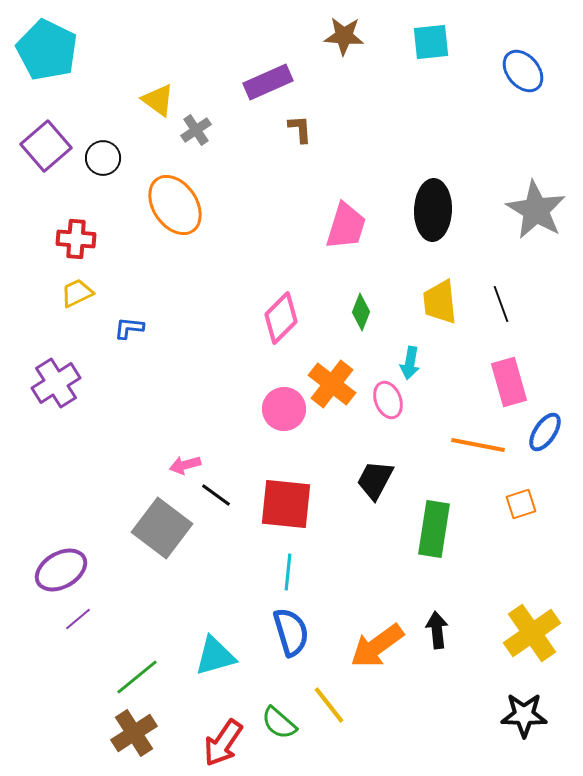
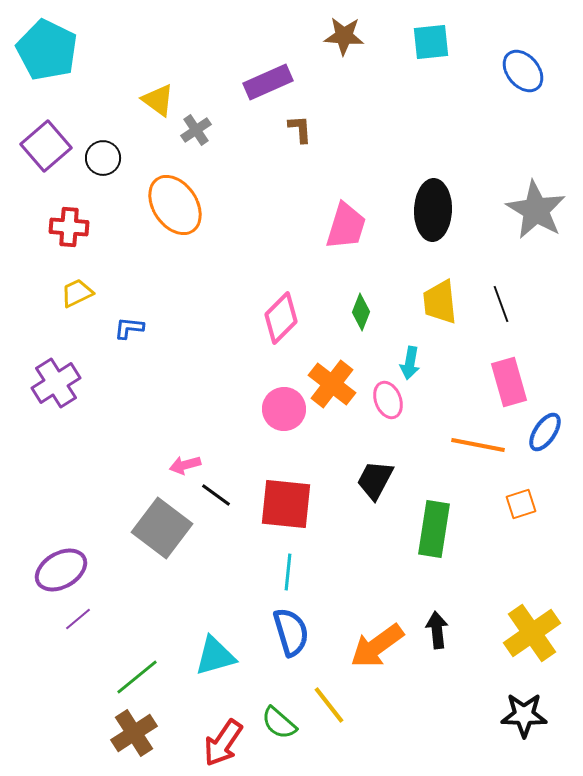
red cross at (76, 239): moved 7 px left, 12 px up
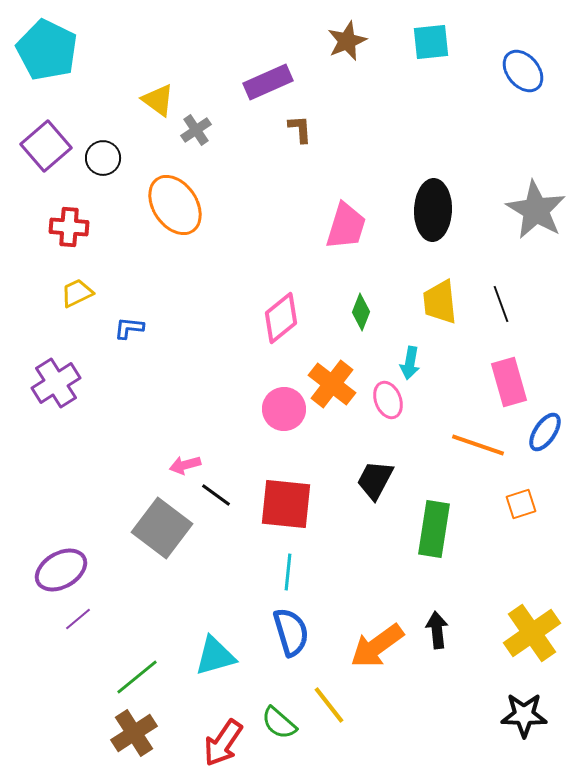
brown star at (344, 36): moved 3 px right, 5 px down; rotated 27 degrees counterclockwise
pink diamond at (281, 318): rotated 6 degrees clockwise
orange line at (478, 445): rotated 8 degrees clockwise
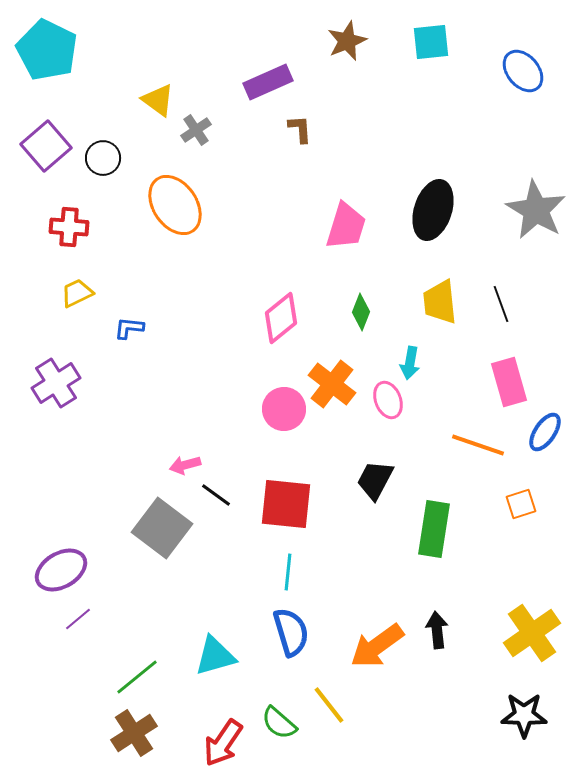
black ellipse at (433, 210): rotated 16 degrees clockwise
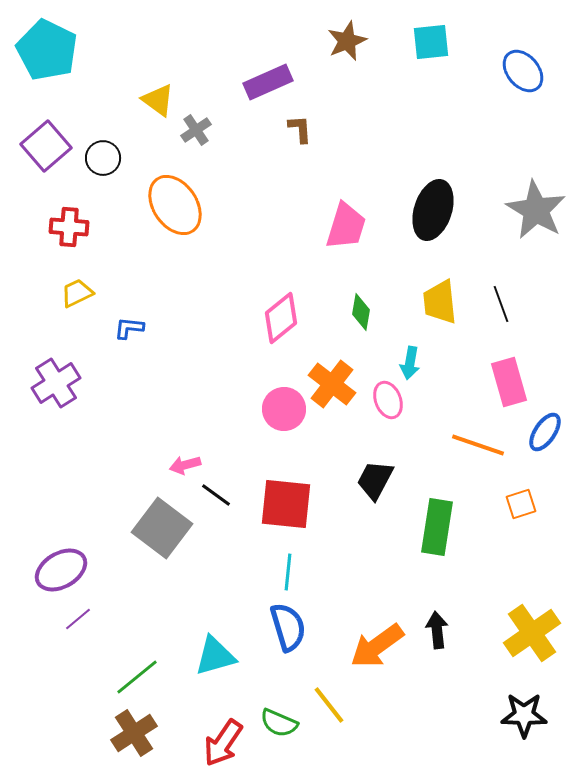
green diamond at (361, 312): rotated 12 degrees counterclockwise
green rectangle at (434, 529): moved 3 px right, 2 px up
blue semicircle at (291, 632): moved 3 px left, 5 px up
green semicircle at (279, 723): rotated 18 degrees counterclockwise
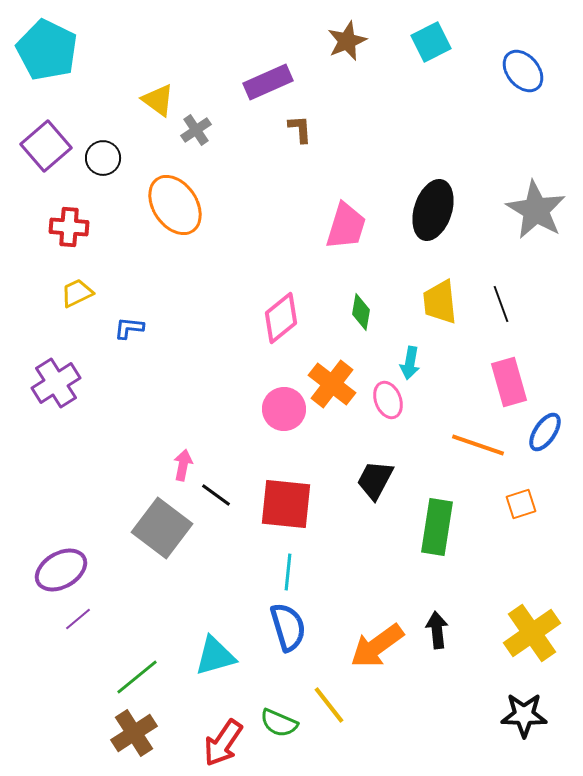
cyan square at (431, 42): rotated 21 degrees counterclockwise
pink arrow at (185, 465): moved 2 px left; rotated 116 degrees clockwise
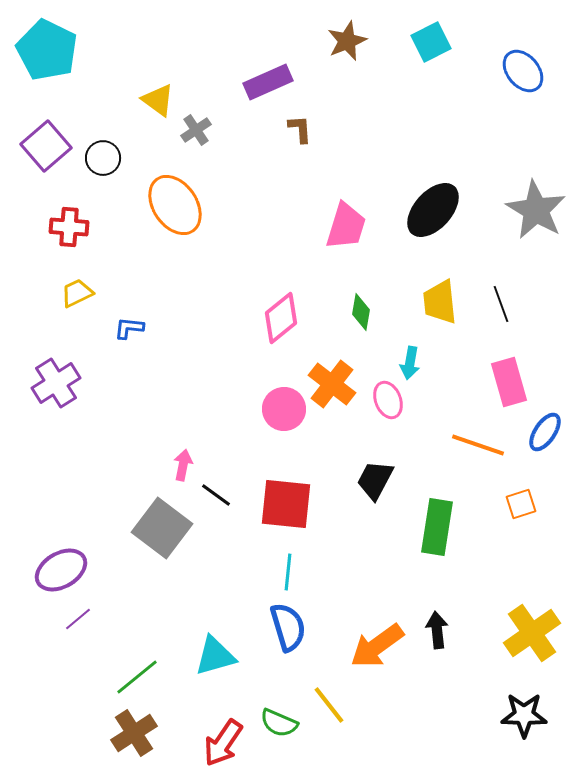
black ellipse at (433, 210): rotated 24 degrees clockwise
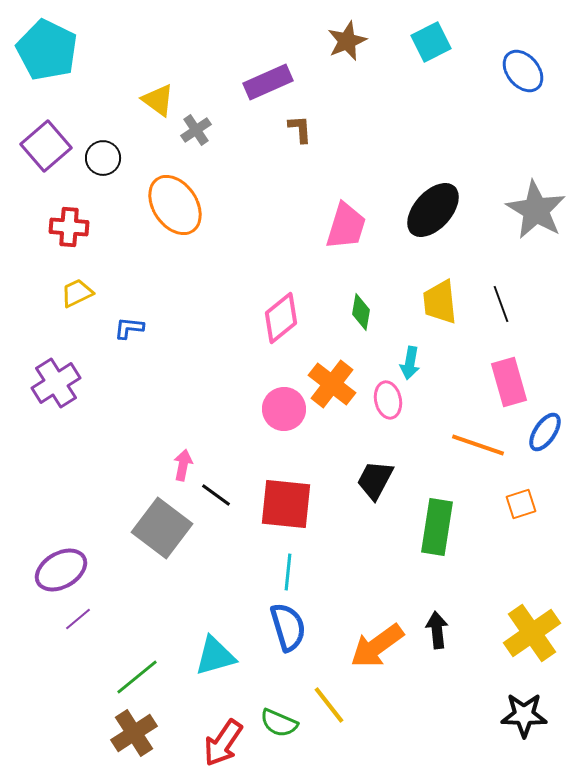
pink ellipse at (388, 400): rotated 9 degrees clockwise
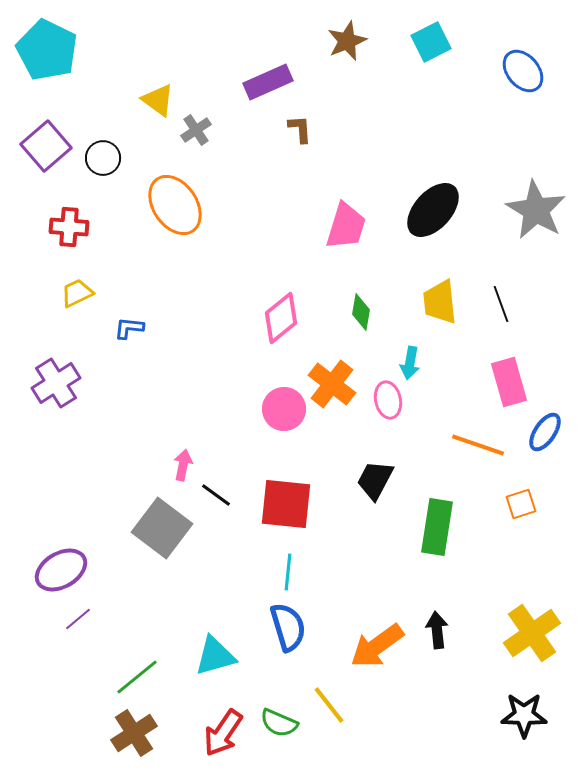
red arrow at (223, 743): moved 10 px up
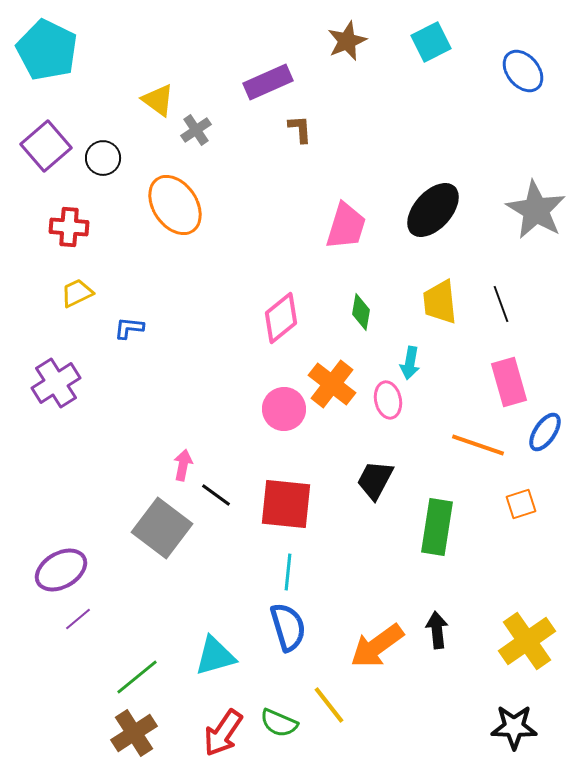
yellow cross at (532, 633): moved 5 px left, 8 px down
black star at (524, 715): moved 10 px left, 12 px down
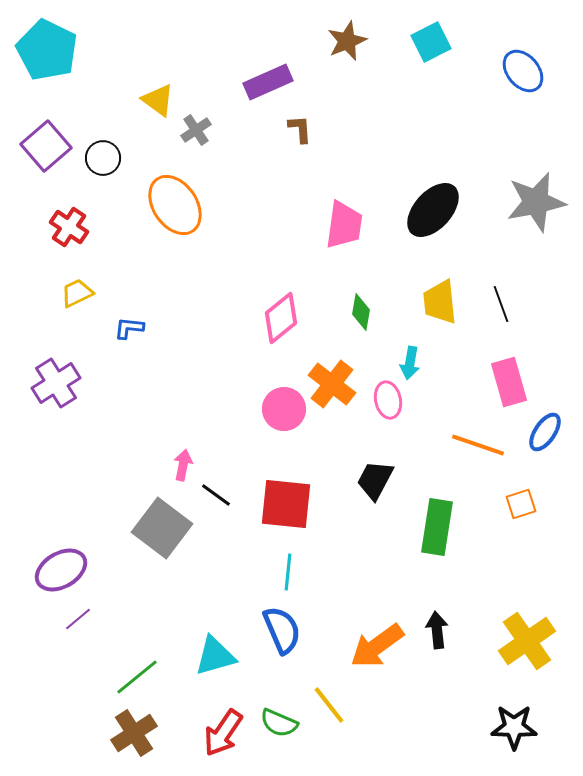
gray star at (536, 210): moved 8 px up; rotated 30 degrees clockwise
pink trapezoid at (346, 226): moved 2 px left, 1 px up; rotated 9 degrees counterclockwise
red cross at (69, 227): rotated 30 degrees clockwise
blue semicircle at (288, 627): moved 6 px left, 3 px down; rotated 6 degrees counterclockwise
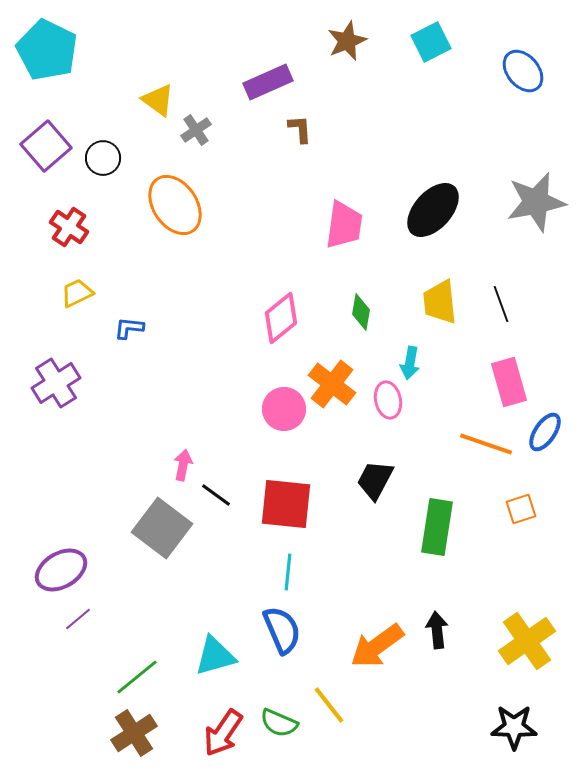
orange line at (478, 445): moved 8 px right, 1 px up
orange square at (521, 504): moved 5 px down
